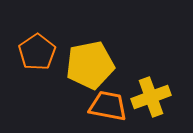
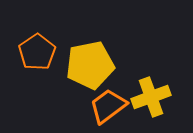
orange trapezoid: rotated 48 degrees counterclockwise
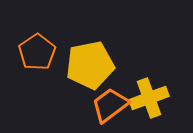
yellow cross: moved 2 px left, 1 px down
orange trapezoid: moved 2 px right, 1 px up
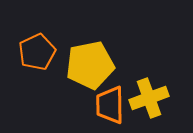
orange pentagon: rotated 9 degrees clockwise
orange trapezoid: rotated 54 degrees counterclockwise
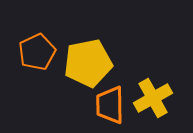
yellow pentagon: moved 2 px left, 2 px up
yellow cross: moved 4 px right; rotated 9 degrees counterclockwise
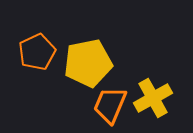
orange trapezoid: rotated 24 degrees clockwise
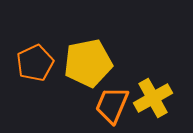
orange pentagon: moved 2 px left, 11 px down
orange trapezoid: moved 2 px right
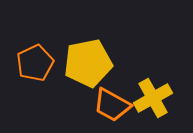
orange trapezoid: rotated 84 degrees counterclockwise
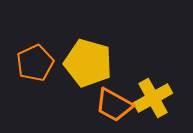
yellow pentagon: rotated 27 degrees clockwise
orange trapezoid: moved 2 px right
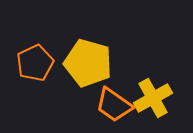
orange trapezoid: rotated 6 degrees clockwise
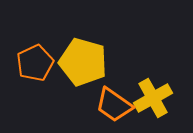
yellow pentagon: moved 5 px left, 1 px up
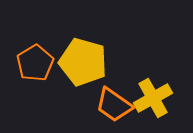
orange pentagon: rotated 6 degrees counterclockwise
